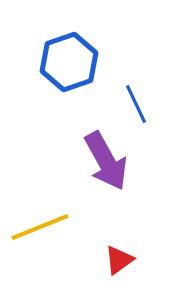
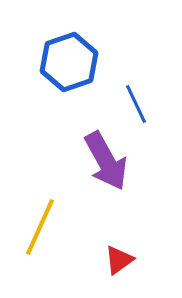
yellow line: rotated 44 degrees counterclockwise
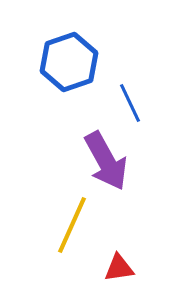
blue line: moved 6 px left, 1 px up
yellow line: moved 32 px right, 2 px up
red triangle: moved 8 px down; rotated 28 degrees clockwise
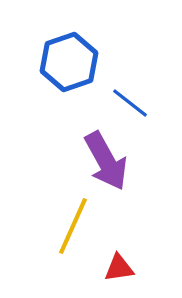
blue line: rotated 27 degrees counterclockwise
yellow line: moved 1 px right, 1 px down
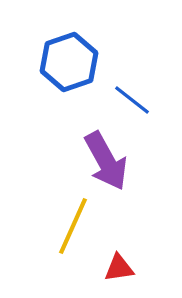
blue line: moved 2 px right, 3 px up
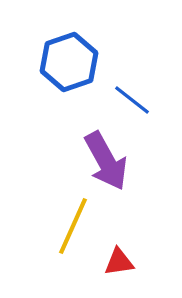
red triangle: moved 6 px up
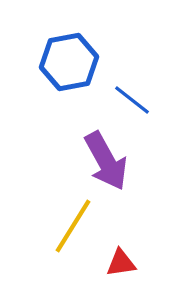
blue hexagon: rotated 8 degrees clockwise
yellow line: rotated 8 degrees clockwise
red triangle: moved 2 px right, 1 px down
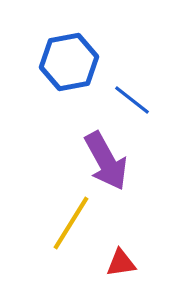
yellow line: moved 2 px left, 3 px up
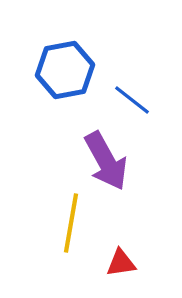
blue hexagon: moved 4 px left, 8 px down
yellow line: rotated 22 degrees counterclockwise
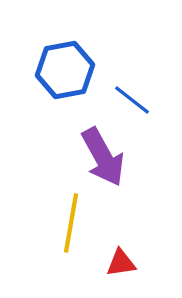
purple arrow: moved 3 px left, 4 px up
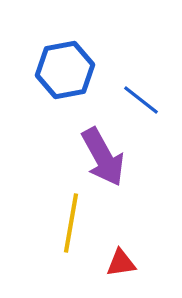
blue line: moved 9 px right
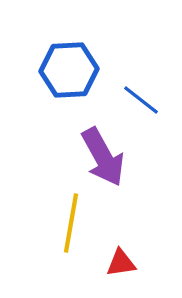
blue hexagon: moved 4 px right; rotated 8 degrees clockwise
